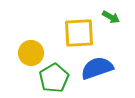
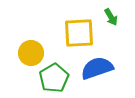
green arrow: rotated 30 degrees clockwise
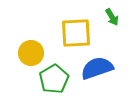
green arrow: moved 1 px right
yellow square: moved 3 px left
green pentagon: moved 1 px down
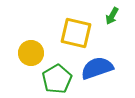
green arrow: moved 1 px up; rotated 60 degrees clockwise
yellow square: rotated 16 degrees clockwise
green pentagon: moved 3 px right
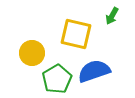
yellow square: moved 1 px down
yellow circle: moved 1 px right
blue semicircle: moved 3 px left, 3 px down
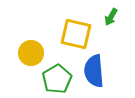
green arrow: moved 1 px left, 1 px down
yellow circle: moved 1 px left
blue semicircle: rotated 76 degrees counterclockwise
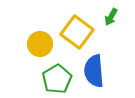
yellow square: moved 1 px right, 2 px up; rotated 24 degrees clockwise
yellow circle: moved 9 px right, 9 px up
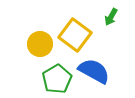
yellow square: moved 2 px left, 3 px down
blue semicircle: rotated 124 degrees clockwise
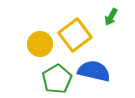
yellow square: rotated 16 degrees clockwise
blue semicircle: rotated 16 degrees counterclockwise
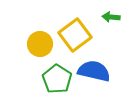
green arrow: rotated 66 degrees clockwise
green pentagon: rotated 8 degrees counterclockwise
